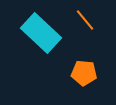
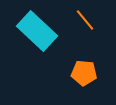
cyan rectangle: moved 4 px left, 2 px up
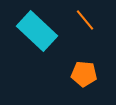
orange pentagon: moved 1 px down
